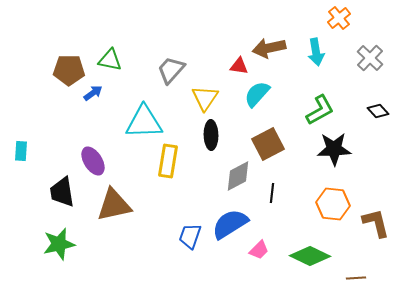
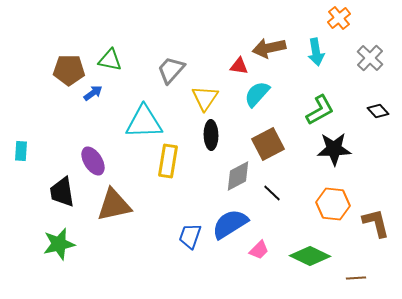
black line: rotated 54 degrees counterclockwise
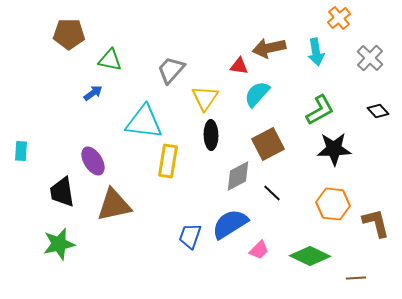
brown pentagon: moved 36 px up
cyan triangle: rotated 9 degrees clockwise
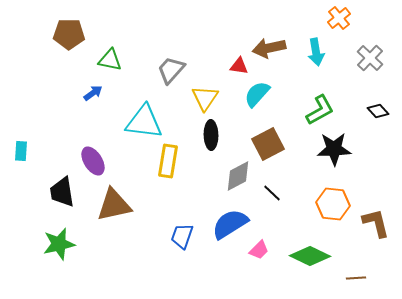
blue trapezoid: moved 8 px left
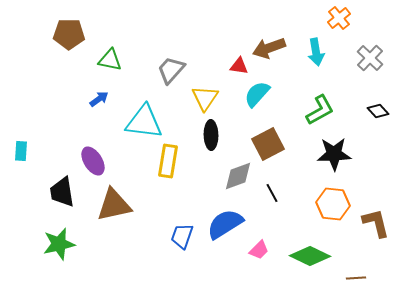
brown arrow: rotated 8 degrees counterclockwise
blue arrow: moved 6 px right, 6 px down
black star: moved 5 px down
gray diamond: rotated 8 degrees clockwise
black line: rotated 18 degrees clockwise
blue semicircle: moved 5 px left
